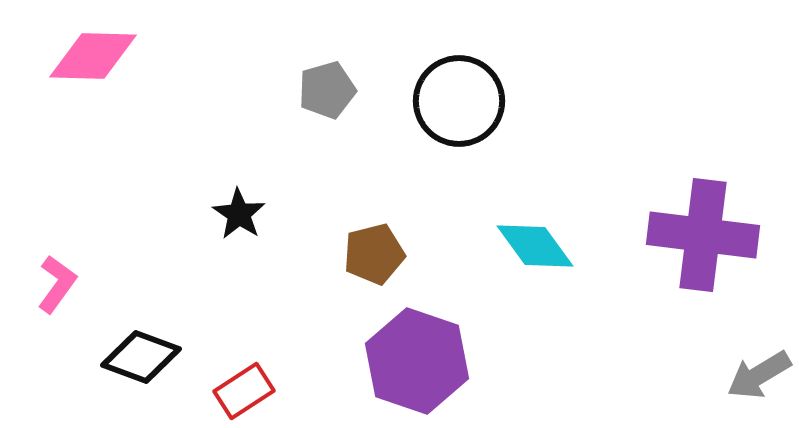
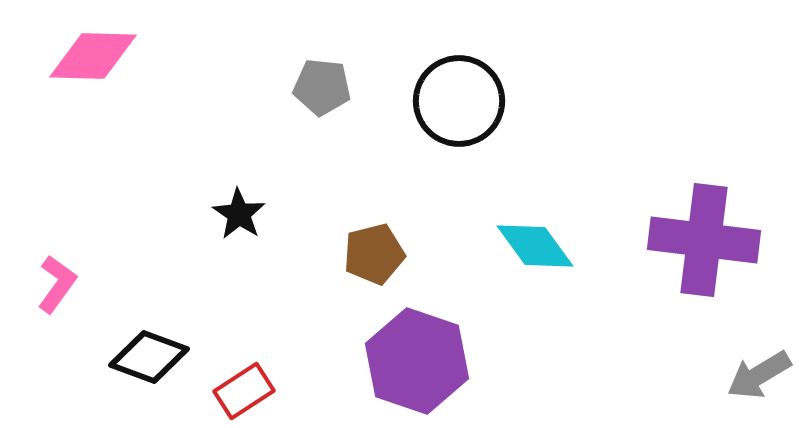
gray pentagon: moved 5 px left, 3 px up; rotated 22 degrees clockwise
purple cross: moved 1 px right, 5 px down
black diamond: moved 8 px right
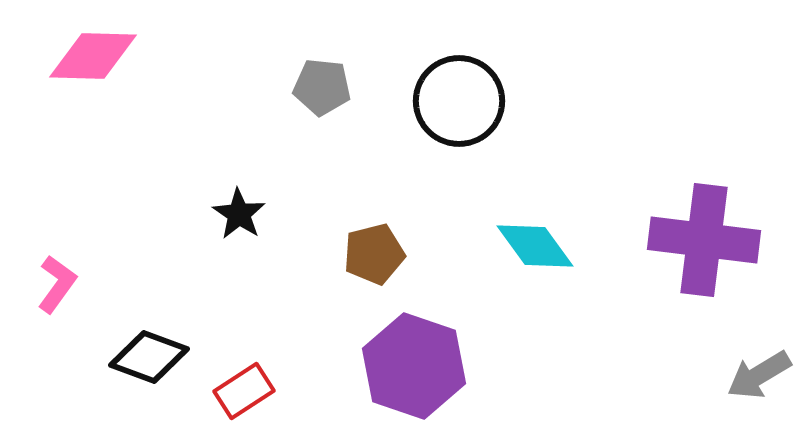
purple hexagon: moved 3 px left, 5 px down
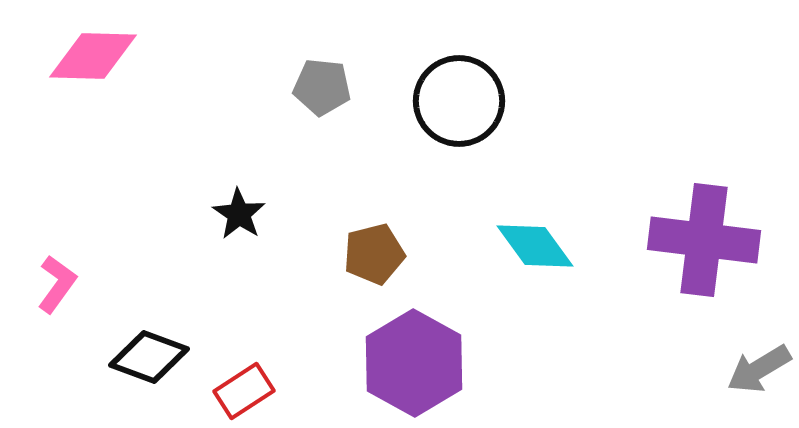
purple hexagon: moved 3 px up; rotated 10 degrees clockwise
gray arrow: moved 6 px up
